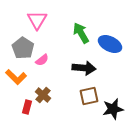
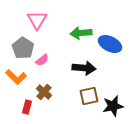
green arrow: rotated 65 degrees counterclockwise
brown cross: moved 1 px right, 3 px up
black star: moved 3 px up
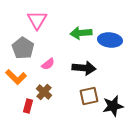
blue ellipse: moved 4 px up; rotated 20 degrees counterclockwise
pink semicircle: moved 6 px right, 4 px down
red rectangle: moved 1 px right, 1 px up
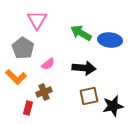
green arrow: rotated 35 degrees clockwise
brown cross: rotated 28 degrees clockwise
red rectangle: moved 2 px down
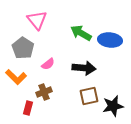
pink triangle: rotated 10 degrees counterclockwise
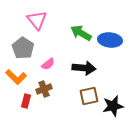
brown cross: moved 3 px up
red rectangle: moved 2 px left, 7 px up
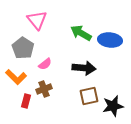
pink semicircle: moved 3 px left
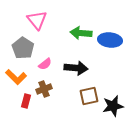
green arrow: rotated 25 degrees counterclockwise
black arrow: moved 8 px left
